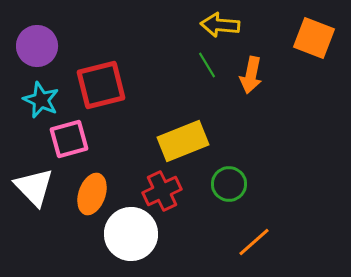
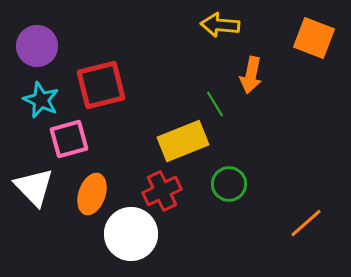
green line: moved 8 px right, 39 px down
orange line: moved 52 px right, 19 px up
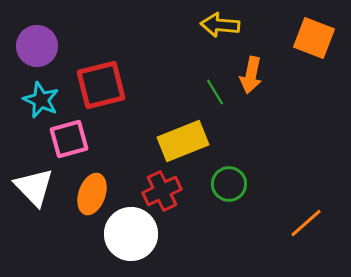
green line: moved 12 px up
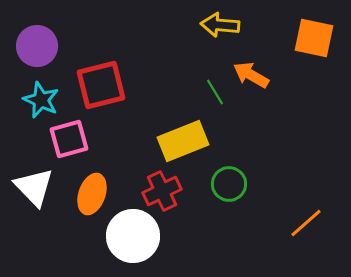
orange square: rotated 9 degrees counterclockwise
orange arrow: rotated 108 degrees clockwise
white circle: moved 2 px right, 2 px down
